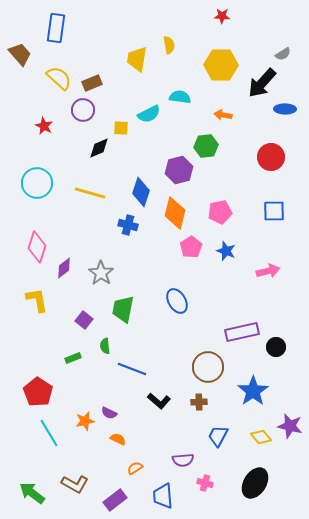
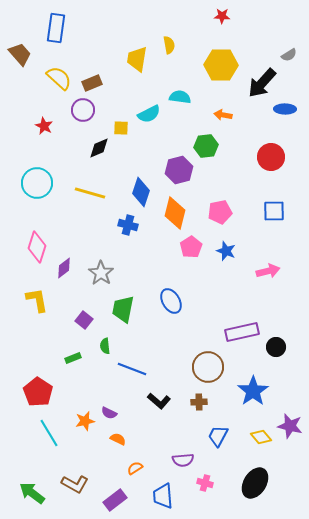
gray semicircle at (283, 54): moved 6 px right, 1 px down
blue ellipse at (177, 301): moved 6 px left
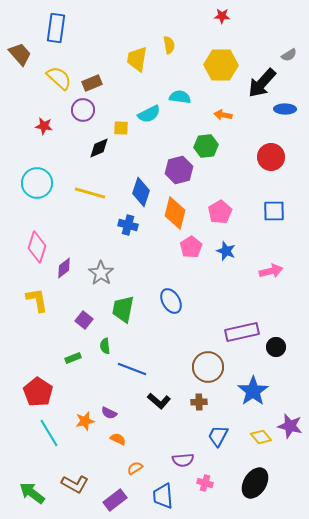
red star at (44, 126): rotated 18 degrees counterclockwise
pink pentagon at (220, 212): rotated 20 degrees counterclockwise
pink arrow at (268, 271): moved 3 px right
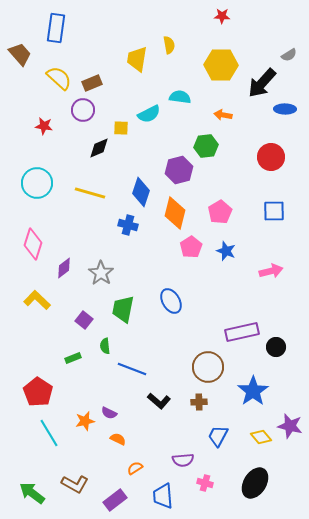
pink diamond at (37, 247): moved 4 px left, 3 px up
yellow L-shape at (37, 300): rotated 36 degrees counterclockwise
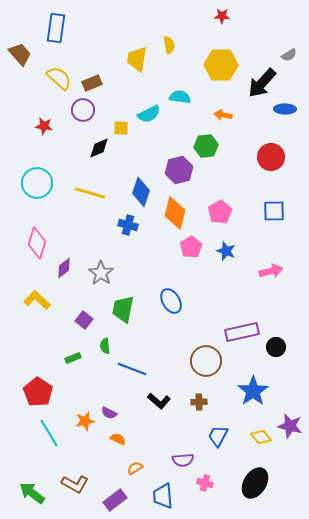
pink diamond at (33, 244): moved 4 px right, 1 px up
brown circle at (208, 367): moved 2 px left, 6 px up
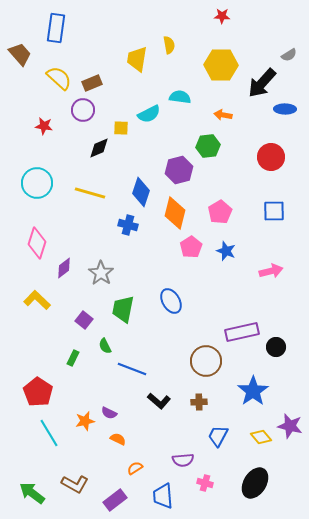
green hexagon at (206, 146): moved 2 px right
green semicircle at (105, 346): rotated 21 degrees counterclockwise
green rectangle at (73, 358): rotated 42 degrees counterclockwise
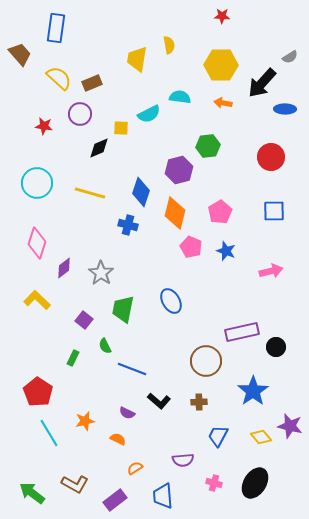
gray semicircle at (289, 55): moved 1 px right, 2 px down
purple circle at (83, 110): moved 3 px left, 4 px down
orange arrow at (223, 115): moved 12 px up
pink pentagon at (191, 247): rotated 15 degrees counterclockwise
purple semicircle at (109, 413): moved 18 px right
pink cross at (205, 483): moved 9 px right
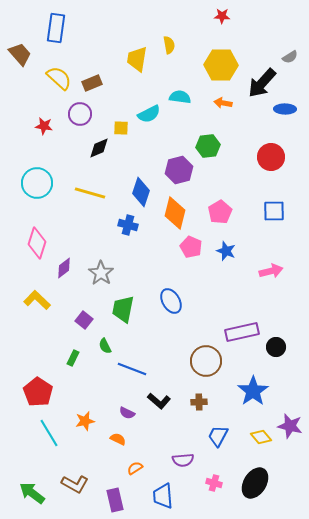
purple rectangle at (115, 500): rotated 65 degrees counterclockwise
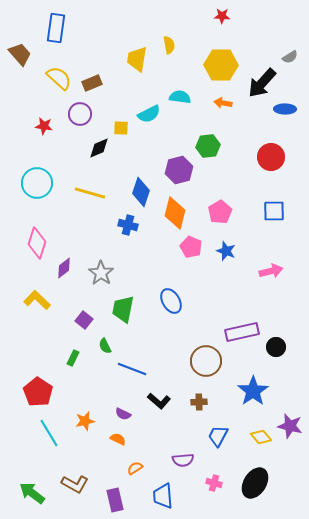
purple semicircle at (127, 413): moved 4 px left, 1 px down
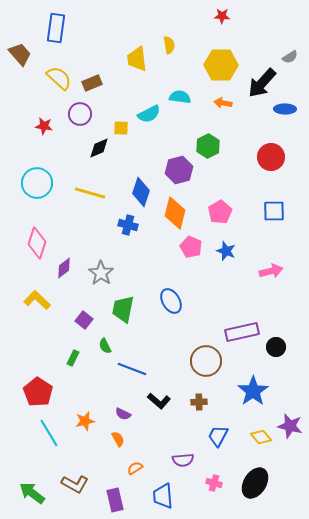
yellow trapezoid at (137, 59): rotated 16 degrees counterclockwise
green hexagon at (208, 146): rotated 20 degrees counterclockwise
orange semicircle at (118, 439): rotated 35 degrees clockwise
